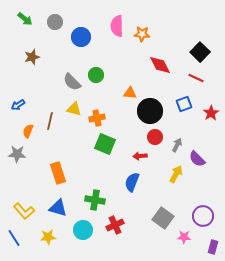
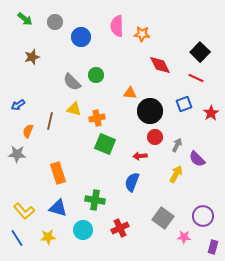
red cross: moved 5 px right, 3 px down
blue line: moved 3 px right
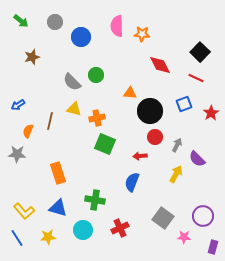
green arrow: moved 4 px left, 2 px down
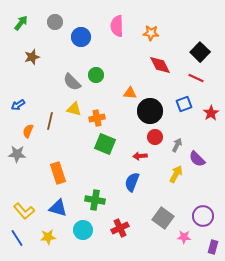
green arrow: moved 2 px down; rotated 91 degrees counterclockwise
orange star: moved 9 px right, 1 px up
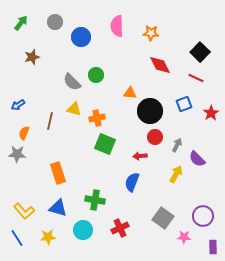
orange semicircle: moved 4 px left, 2 px down
purple rectangle: rotated 16 degrees counterclockwise
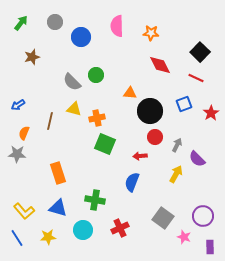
pink star: rotated 16 degrees clockwise
purple rectangle: moved 3 px left
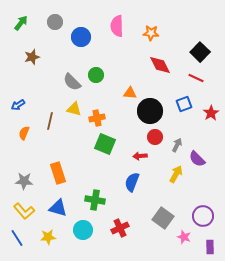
gray star: moved 7 px right, 27 px down
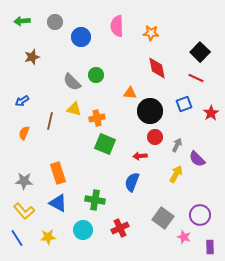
green arrow: moved 1 px right, 2 px up; rotated 133 degrees counterclockwise
red diamond: moved 3 px left, 3 px down; rotated 15 degrees clockwise
blue arrow: moved 4 px right, 4 px up
blue triangle: moved 5 px up; rotated 12 degrees clockwise
purple circle: moved 3 px left, 1 px up
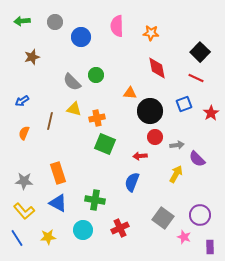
gray arrow: rotated 56 degrees clockwise
